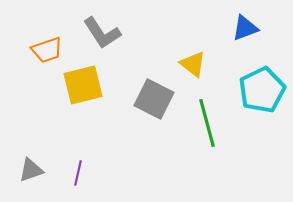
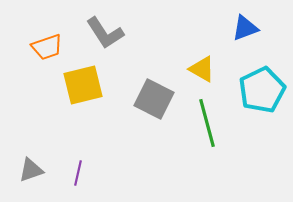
gray L-shape: moved 3 px right
orange trapezoid: moved 3 px up
yellow triangle: moved 9 px right, 5 px down; rotated 8 degrees counterclockwise
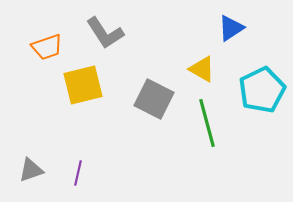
blue triangle: moved 14 px left; rotated 12 degrees counterclockwise
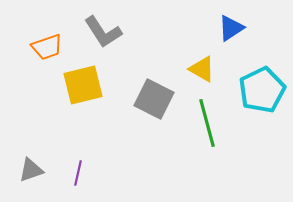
gray L-shape: moved 2 px left, 1 px up
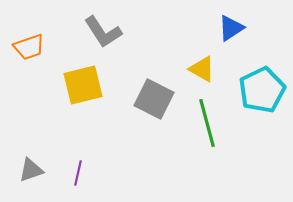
orange trapezoid: moved 18 px left
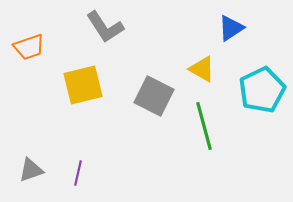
gray L-shape: moved 2 px right, 5 px up
gray square: moved 3 px up
green line: moved 3 px left, 3 px down
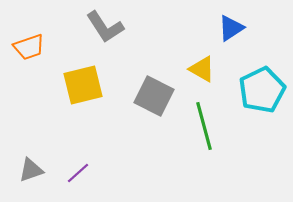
purple line: rotated 35 degrees clockwise
